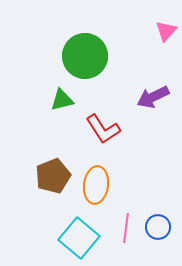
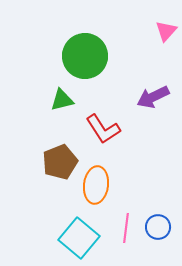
brown pentagon: moved 7 px right, 14 px up
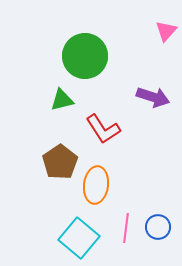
purple arrow: rotated 136 degrees counterclockwise
brown pentagon: rotated 12 degrees counterclockwise
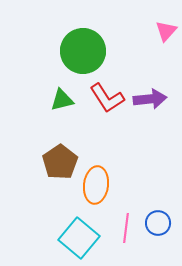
green circle: moved 2 px left, 5 px up
purple arrow: moved 3 px left, 2 px down; rotated 24 degrees counterclockwise
red L-shape: moved 4 px right, 31 px up
blue circle: moved 4 px up
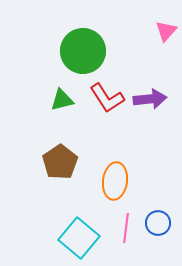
orange ellipse: moved 19 px right, 4 px up
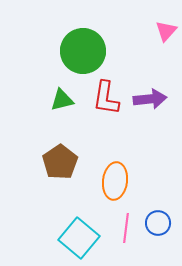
red L-shape: moved 1 px left; rotated 42 degrees clockwise
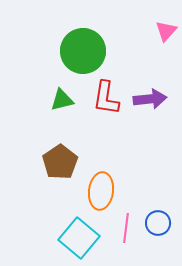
orange ellipse: moved 14 px left, 10 px down
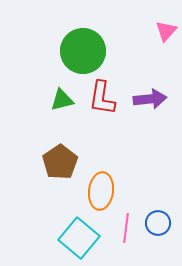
red L-shape: moved 4 px left
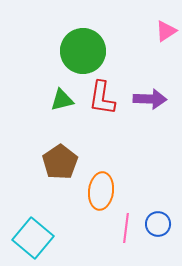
pink triangle: rotated 15 degrees clockwise
purple arrow: rotated 8 degrees clockwise
blue circle: moved 1 px down
cyan square: moved 46 px left
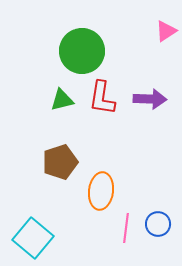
green circle: moved 1 px left
brown pentagon: rotated 16 degrees clockwise
